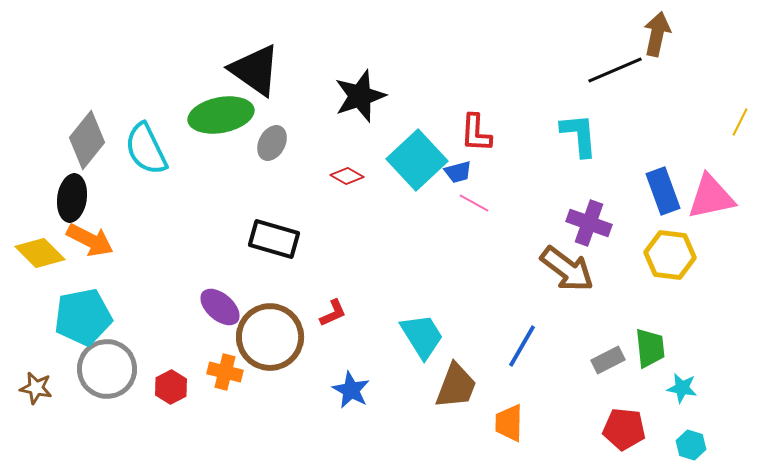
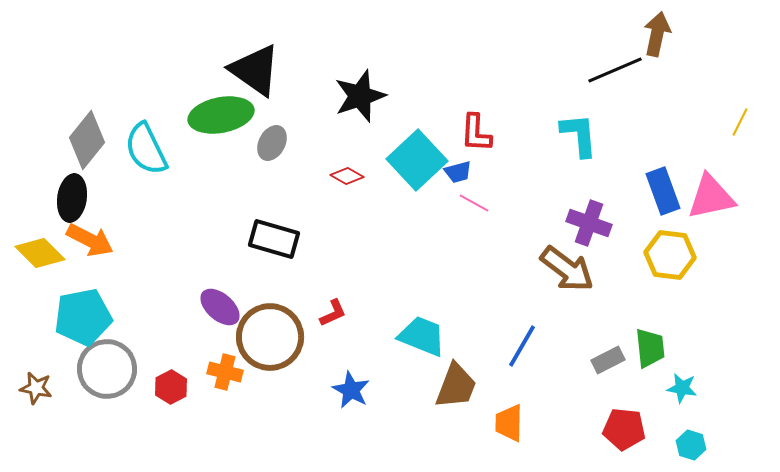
cyan trapezoid at (422, 336): rotated 36 degrees counterclockwise
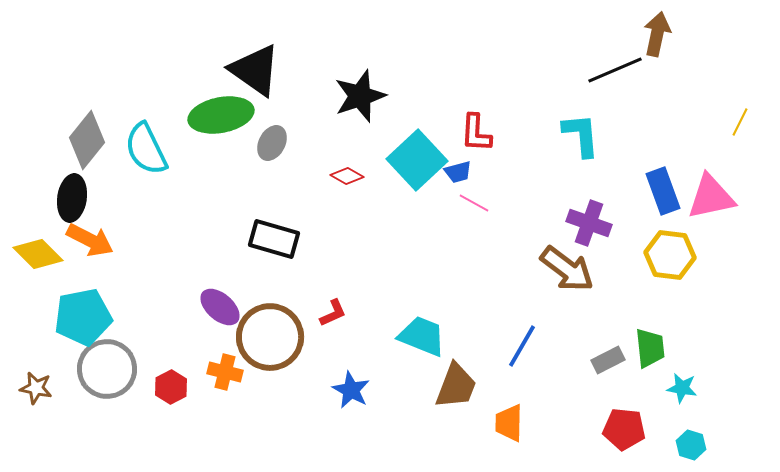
cyan L-shape at (579, 135): moved 2 px right
yellow diamond at (40, 253): moved 2 px left, 1 px down
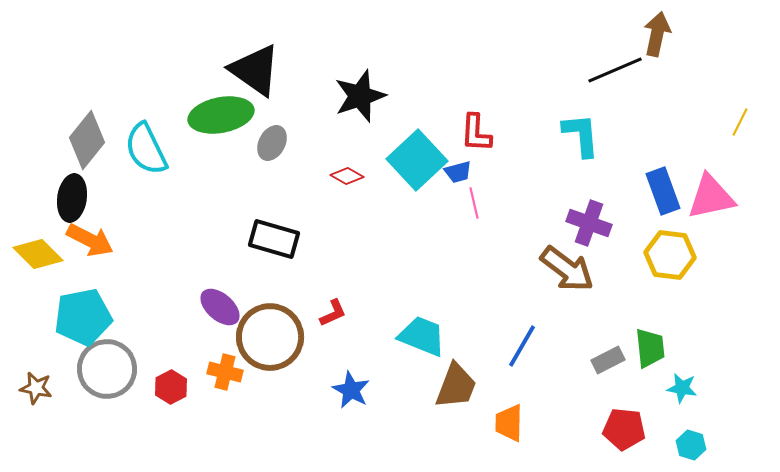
pink line at (474, 203): rotated 48 degrees clockwise
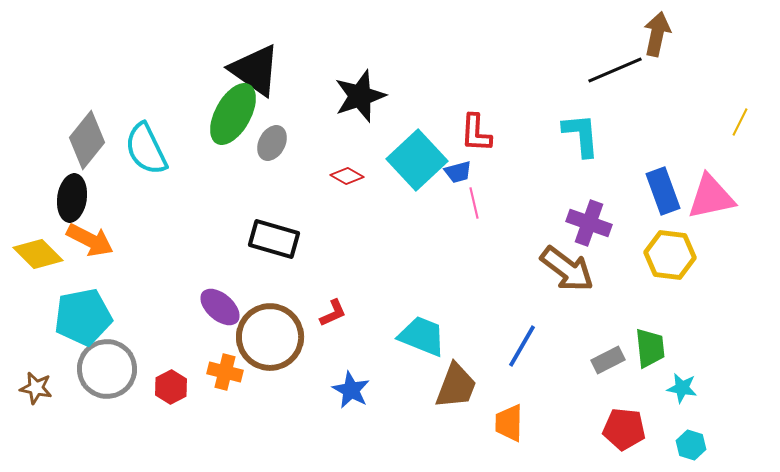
green ellipse at (221, 115): moved 12 px right, 1 px up; rotated 50 degrees counterclockwise
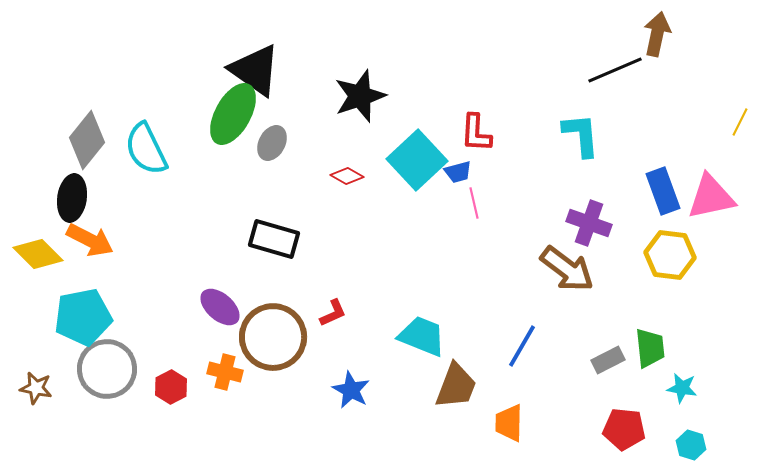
brown circle at (270, 337): moved 3 px right
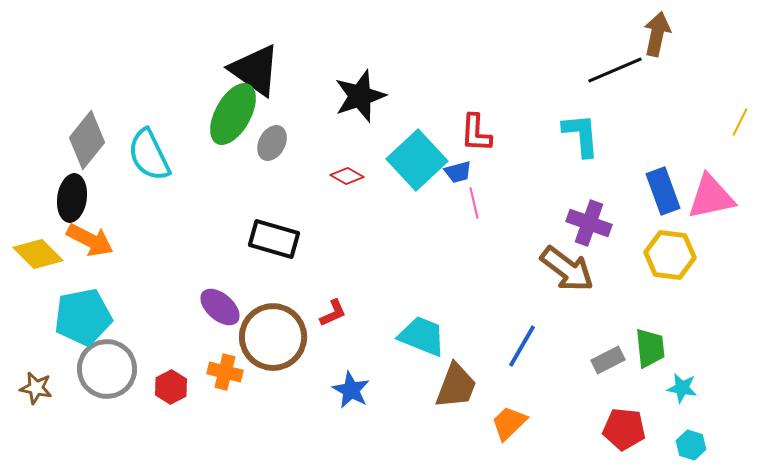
cyan semicircle at (146, 149): moved 3 px right, 6 px down
orange trapezoid at (509, 423): rotated 45 degrees clockwise
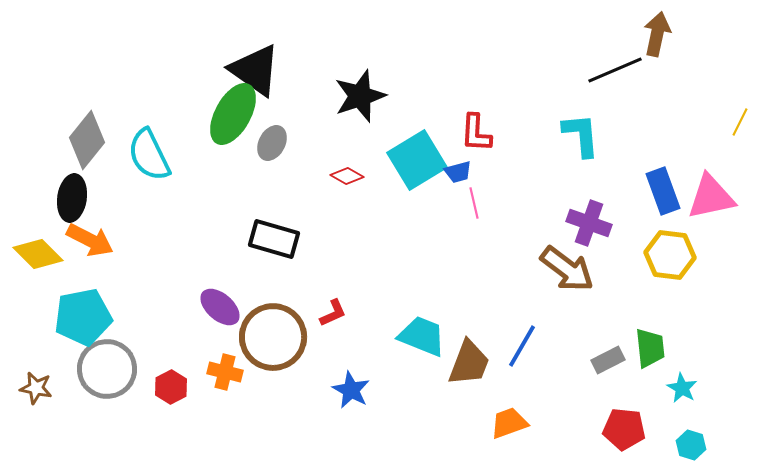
cyan square at (417, 160): rotated 12 degrees clockwise
brown trapezoid at (456, 386): moved 13 px right, 23 px up
cyan star at (682, 388): rotated 20 degrees clockwise
orange trapezoid at (509, 423): rotated 24 degrees clockwise
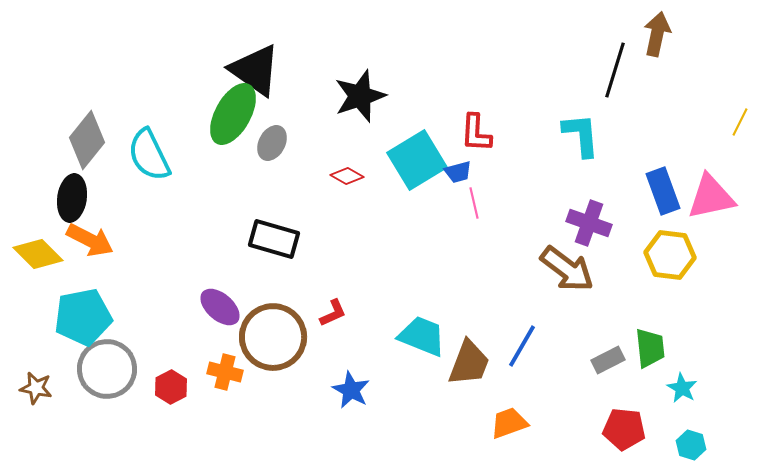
black line at (615, 70): rotated 50 degrees counterclockwise
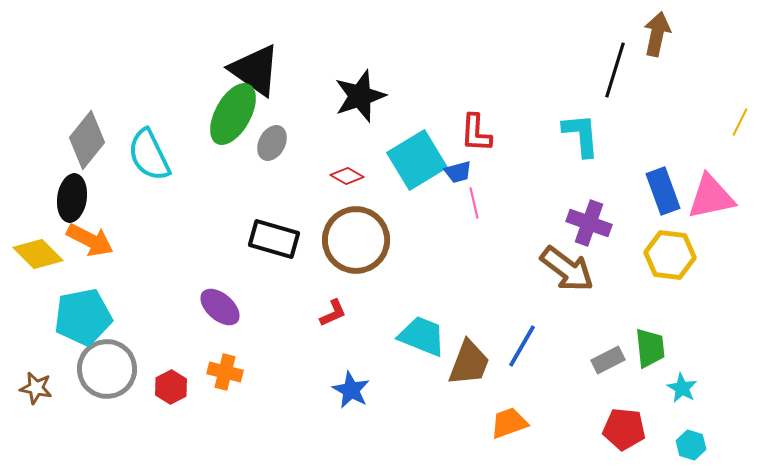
brown circle at (273, 337): moved 83 px right, 97 px up
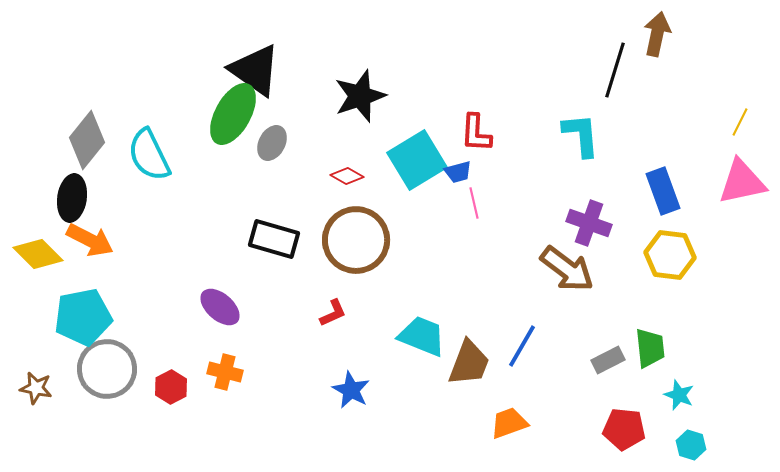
pink triangle at (711, 197): moved 31 px right, 15 px up
cyan star at (682, 388): moved 3 px left, 7 px down; rotated 8 degrees counterclockwise
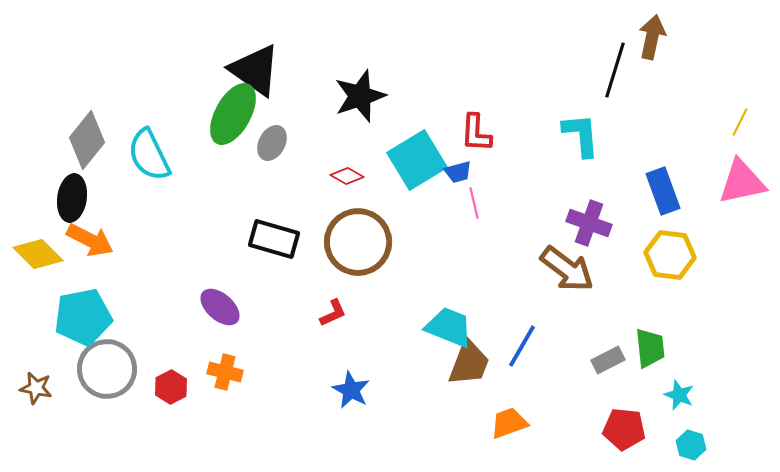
brown arrow at (657, 34): moved 5 px left, 3 px down
brown circle at (356, 240): moved 2 px right, 2 px down
cyan trapezoid at (422, 336): moved 27 px right, 9 px up
